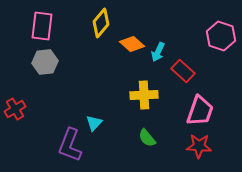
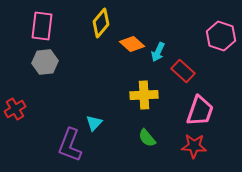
red star: moved 5 px left
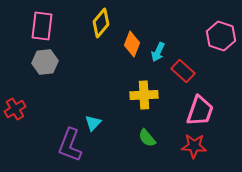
orange diamond: rotated 70 degrees clockwise
cyan triangle: moved 1 px left
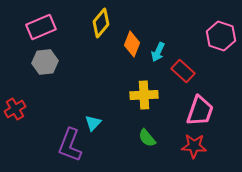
pink rectangle: moved 1 px left, 1 px down; rotated 60 degrees clockwise
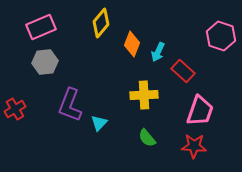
cyan triangle: moved 6 px right
purple L-shape: moved 40 px up
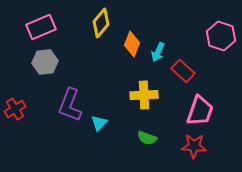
green semicircle: rotated 30 degrees counterclockwise
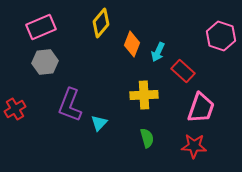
pink trapezoid: moved 1 px right, 3 px up
green semicircle: rotated 126 degrees counterclockwise
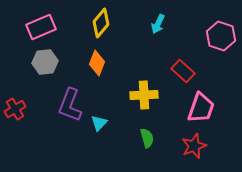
orange diamond: moved 35 px left, 19 px down
cyan arrow: moved 28 px up
red star: rotated 25 degrees counterclockwise
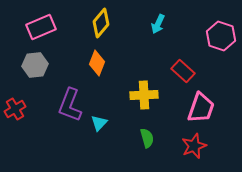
gray hexagon: moved 10 px left, 3 px down
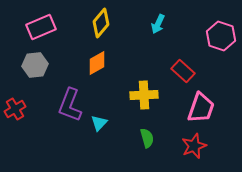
orange diamond: rotated 40 degrees clockwise
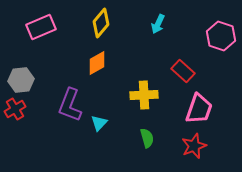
gray hexagon: moved 14 px left, 15 px down
pink trapezoid: moved 2 px left, 1 px down
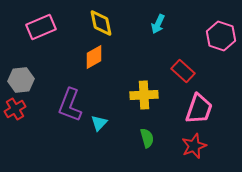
yellow diamond: rotated 52 degrees counterclockwise
orange diamond: moved 3 px left, 6 px up
